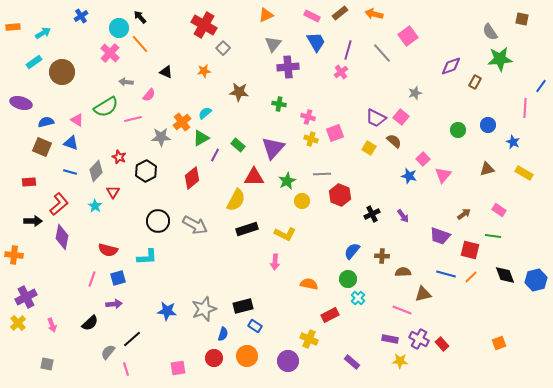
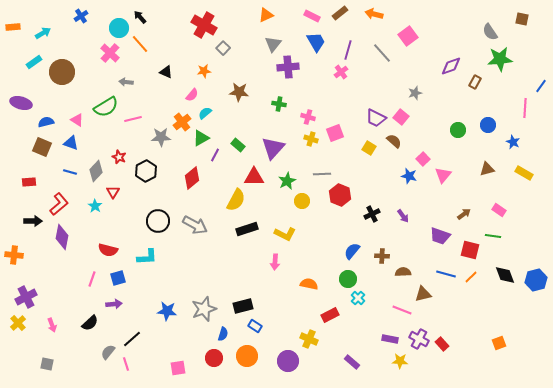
pink semicircle at (149, 95): moved 43 px right
pink line at (126, 369): moved 5 px up
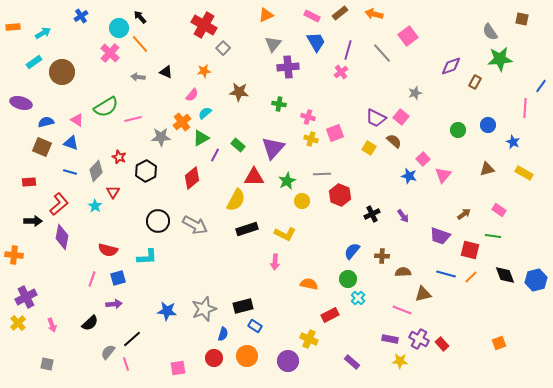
gray arrow at (126, 82): moved 12 px right, 5 px up
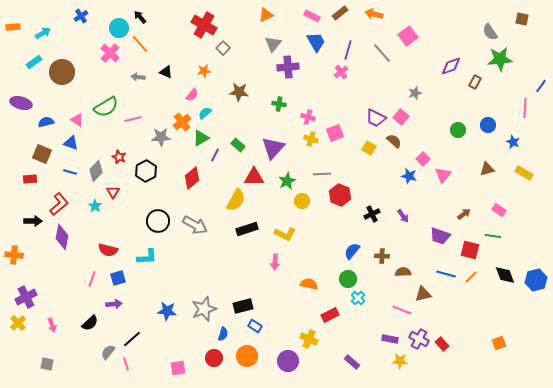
brown square at (42, 147): moved 7 px down
red rectangle at (29, 182): moved 1 px right, 3 px up
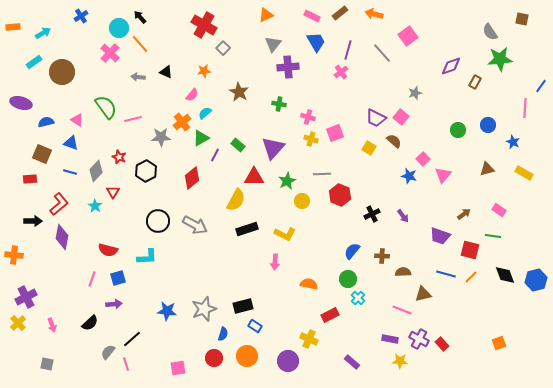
brown star at (239, 92): rotated 24 degrees clockwise
green semicircle at (106, 107): rotated 95 degrees counterclockwise
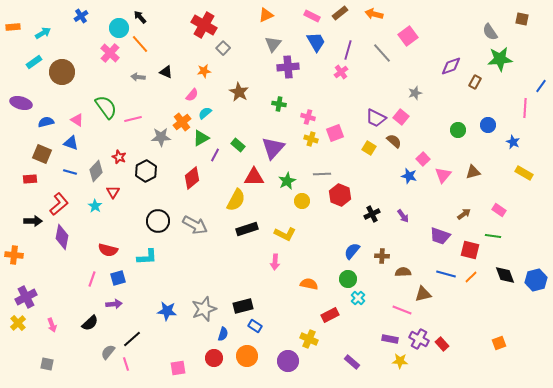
brown triangle at (487, 169): moved 14 px left, 3 px down
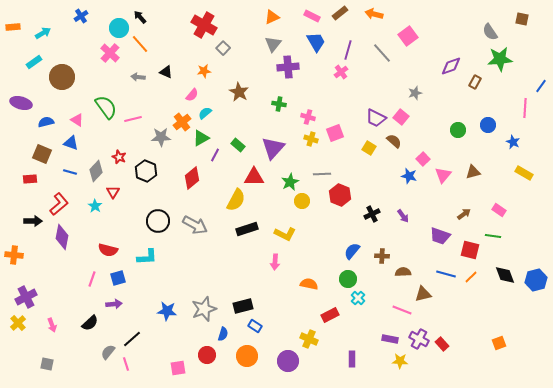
orange triangle at (266, 15): moved 6 px right, 2 px down
brown circle at (62, 72): moved 5 px down
black hexagon at (146, 171): rotated 10 degrees counterclockwise
green star at (287, 181): moved 3 px right, 1 px down
red circle at (214, 358): moved 7 px left, 3 px up
purple rectangle at (352, 362): moved 3 px up; rotated 49 degrees clockwise
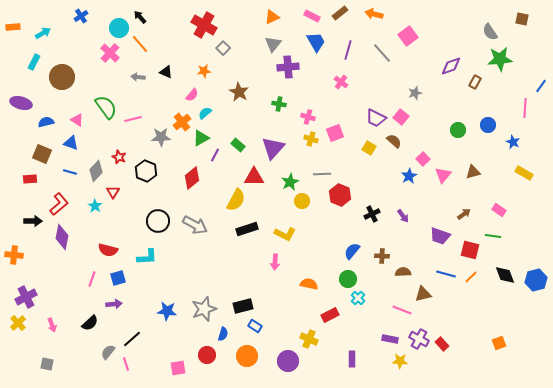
cyan rectangle at (34, 62): rotated 28 degrees counterclockwise
pink cross at (341, 72): moved 10 px down; rotated 16 degrees counterclockwise
blue star at (409, 176): rotated 28 degrees clockwise
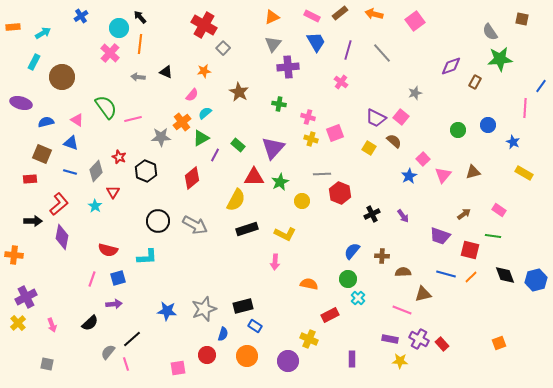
pink square at (408, 36): moved 7 px right, 15 px up
orange line at (140, 44): rotated 48 degrees clockwise
green star at (290, 182): moved 10 px left
red hexagon at (340, 195): moved 2 px up
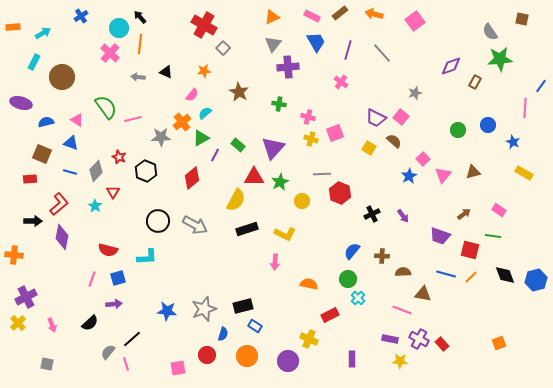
brown triangle at (423, 294): rotated 24 degrees clockwise
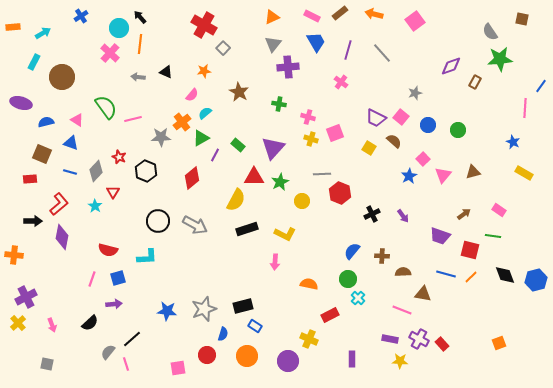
blue circle at (488, 125): moved 60 px left
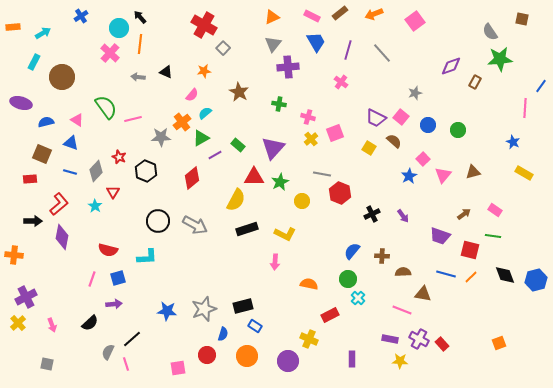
orange arrow at (374, 14): rotated 36 degrees counterclockwise
yellow cross at (311, 139): rotated 32 degrees clockwise
purple line at (215, 155): rotated 32 degrees clockwise
gray line at (322, 174): rotated 12 degrees clockwise
pink rectangle at (499, 210): moved 4 px left
gray semicircle at (108, 352): rotated 14 degrees counterclockwise
